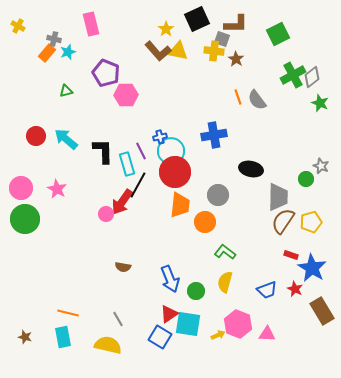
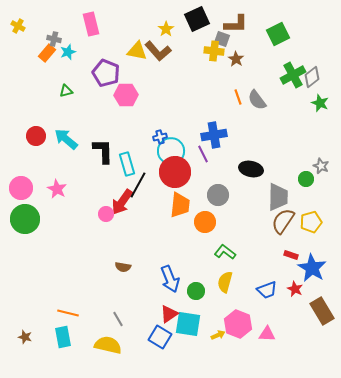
yellow triangle at (178, 51): moved 41 px left
purple line at (141, 151): moved 62 px right, 3 px down
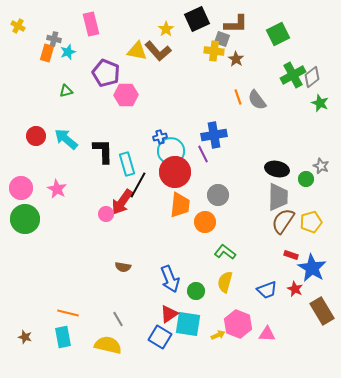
orange rectangle at (47, 53): rotated 24 degrees counterclockwise
black ellipse at (251, 169): moved 26 px right
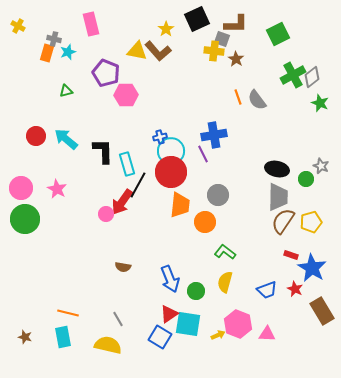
red circle at (175, 172): moved 4 px left
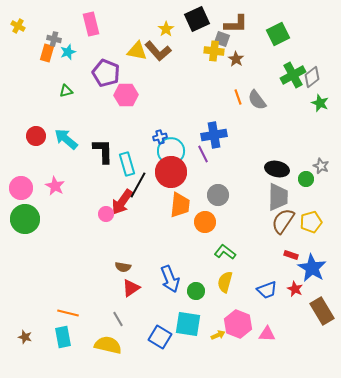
pink star at (57, 189): moved 2 px left, 3 px up
red triangle at (169, 314): moved 38 px left, 26 px up
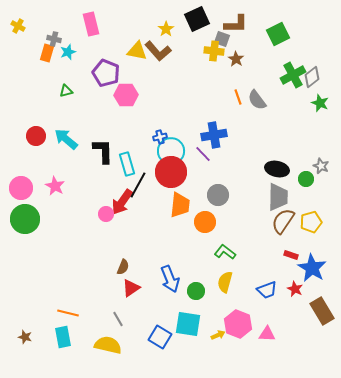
purple line at (203, 154): rotated 18 degrees counterclockwise
brown semicircle at (123, 267): rotated 77 degrees counterclockwise
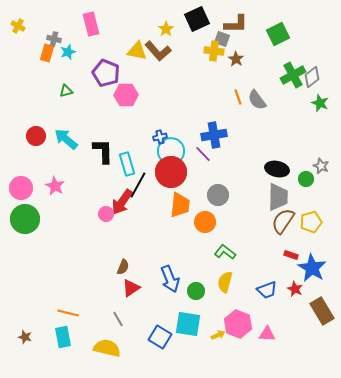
yellow semicircle at (108, 345): moved 1 px left, 3 px down
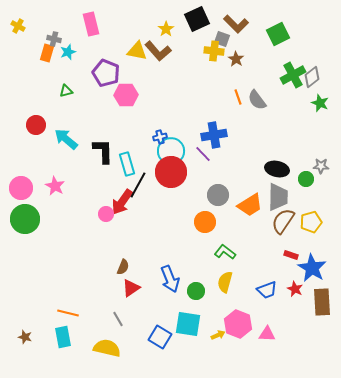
brown L-shape at (236, 24): rotated 45 degrees clockwise
red circle at (36, 136): moved 11 px up
gray star at (321, 166): rotated 21 degrees counterclockwise
orange trapezoid at (180, 205): moved 70 px right; rotated 52 degrees clockwise
brown rectangle at (322, 311): moved 9 px up; rotated 28 degrees clockwise
